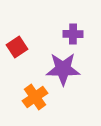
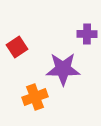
purple cross: moved 14 px right
orange cross: rotated 15 degrees clockwise
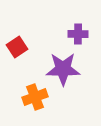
purple cross: moved 9 px left
